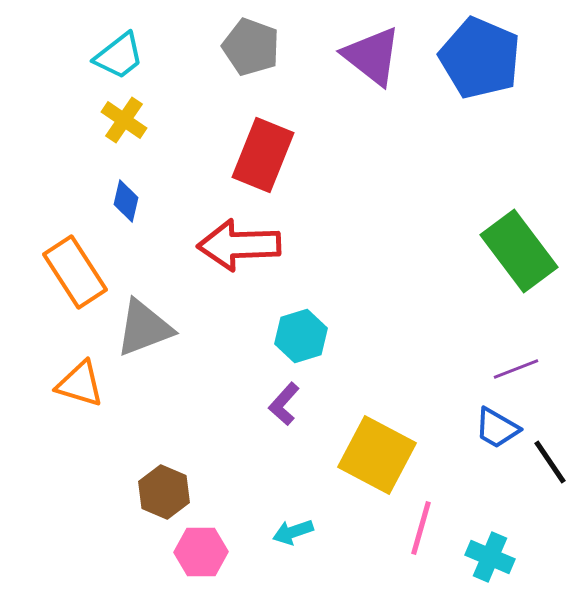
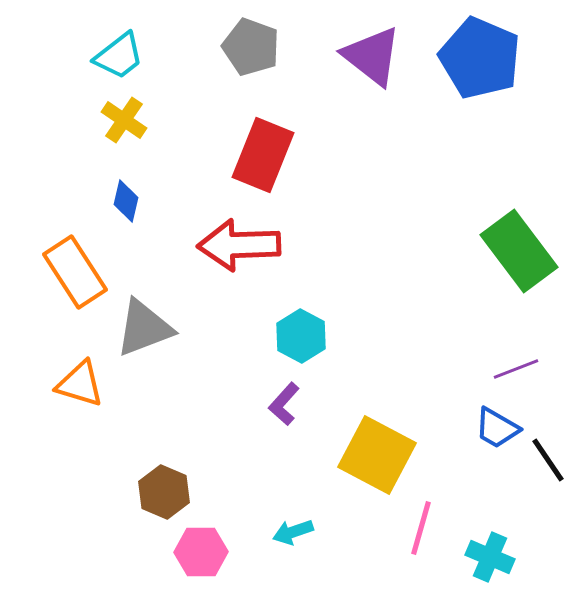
cyan hexagon: rotated 15 degrees counterclockwise
black line: moved 2 px left, 2 px up
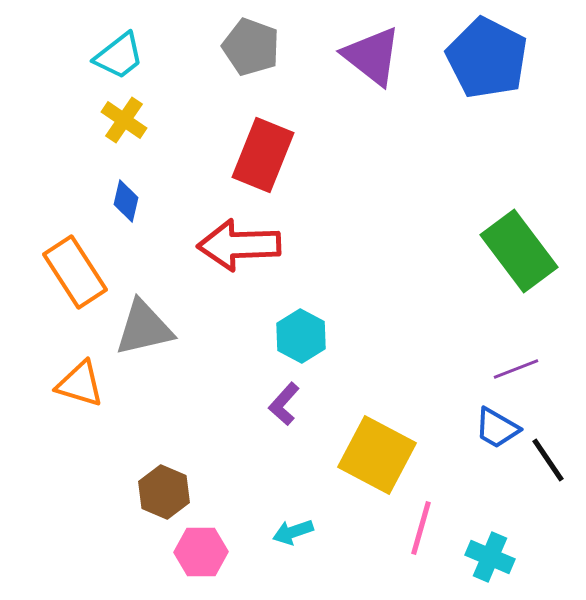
blue pentagon: moved 7 px right; rotated 4 degrees clockwise
gray triangle: rotated 8 degrees clockwise
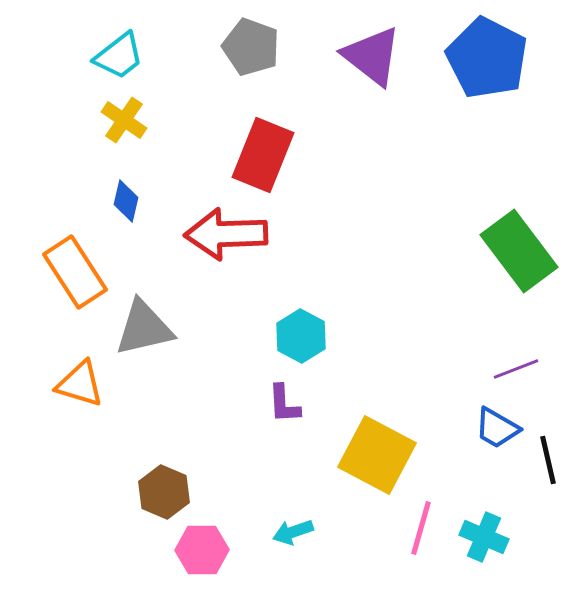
red arrow: moved 13 px left, 11 px up
purple L-shape: rotated 45 degrees counterclockwise
black line: rotated 21 degrees clockwise
pink hexagon: moved 1 px right, 2 px up
cyan cross: moved 6 px left, 20 px up
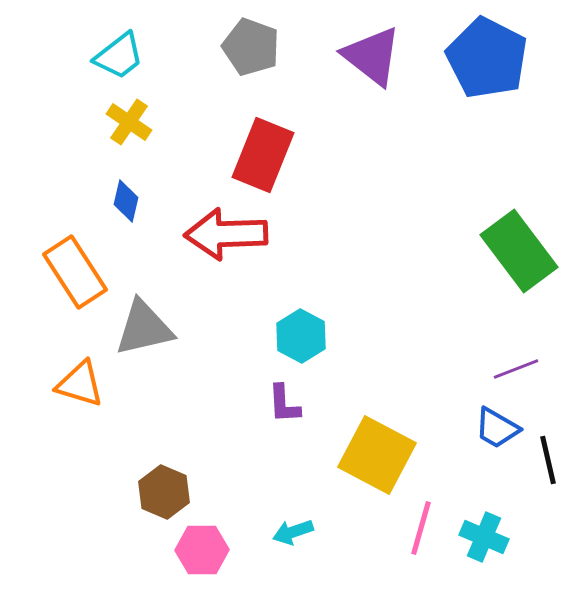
yellow cross: moved 5 px right, 2 px down
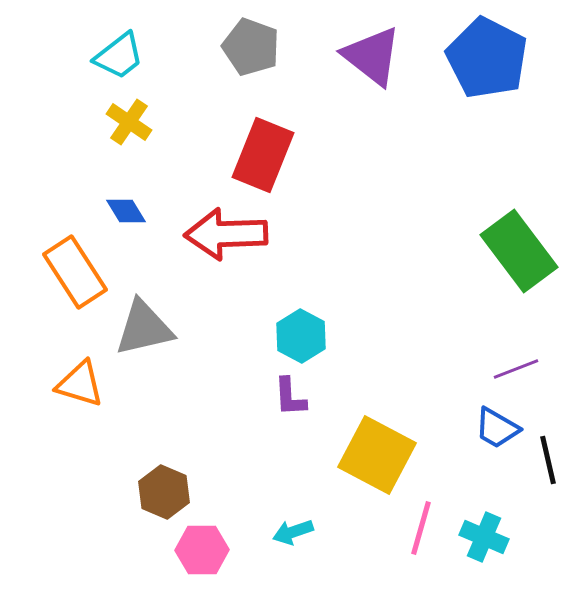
blue diamond: moved 10 px down; rotated 45 degrees counterclockwise
purple L-shape: moved 6 px right, 7 px up
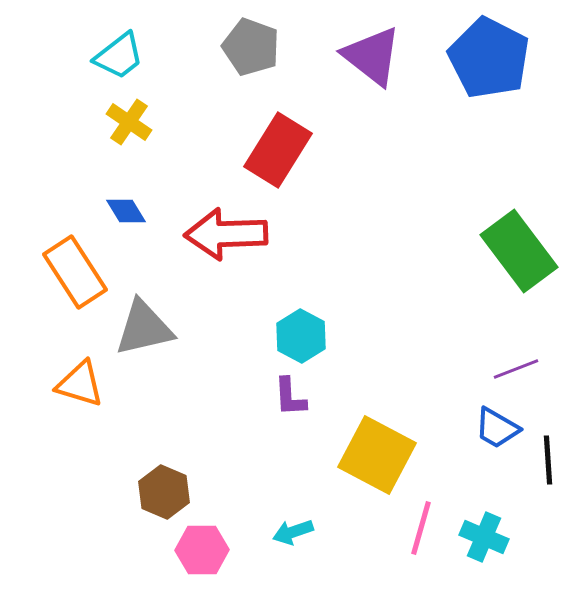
blue pentagon: moved 2 px right
red rectangle: moved 15 px right, 5 px up; rotated 10 degrees clockwise
black line: rotated 9 degrees clockwise
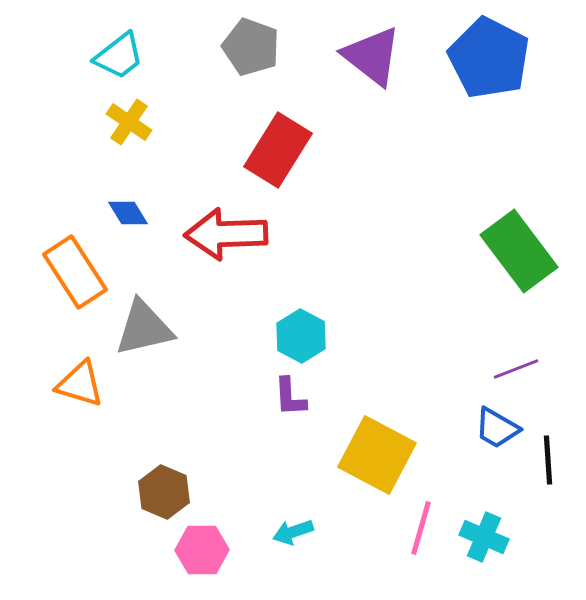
blue diamond: moved 2 px right, 2 px down
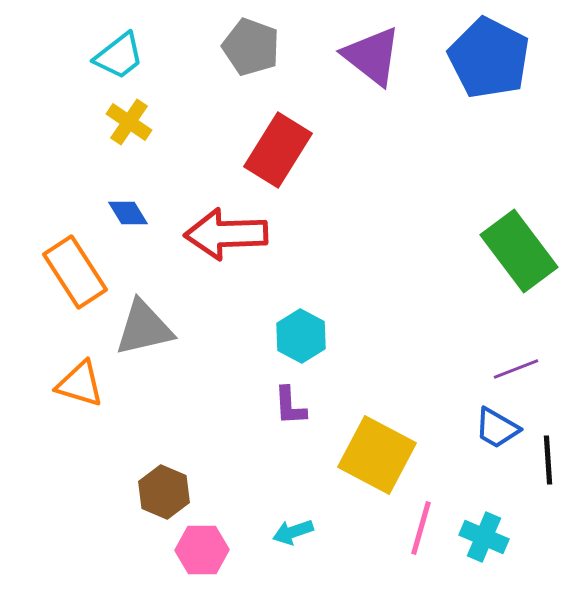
purple L-shape: moved 9 px down
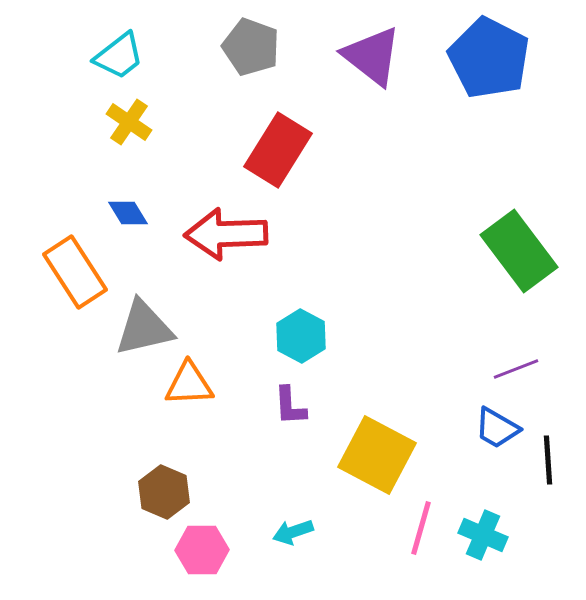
orange triangle: moved 109 px right; rotated 20 degrees counterclockwise
cyan cross: moved 1 px left, 2 px up
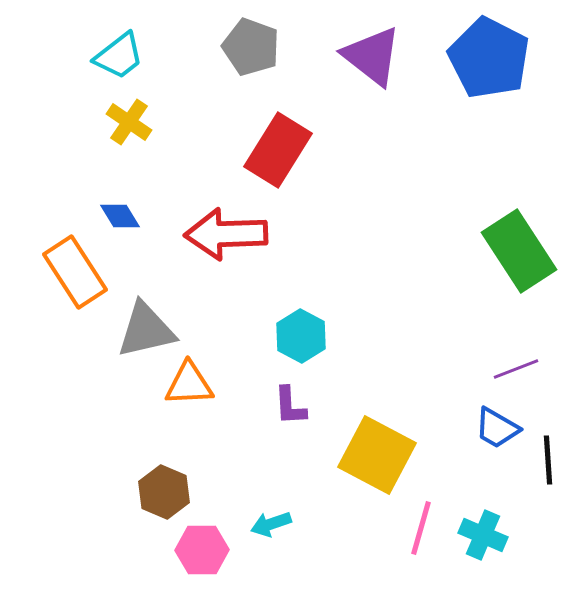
blue diamond: moved 8 px left, 3 px down
green rectangle: rotated 4 degrees clockwise
gray triangle: moved 2 px right, 2 px down
cyan arrow: moved 22 px left, 8 px up
